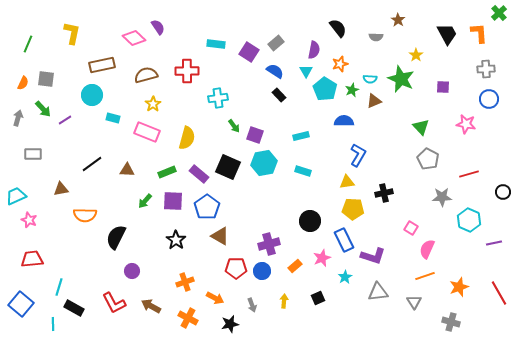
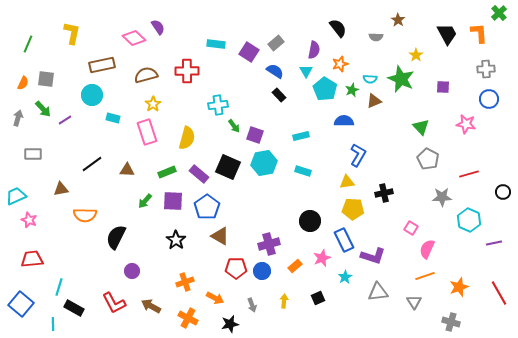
cyan cross at (218, 98): moved 7 px down
pink rectangle at (147, 132): rotated 50 degrees clockwise
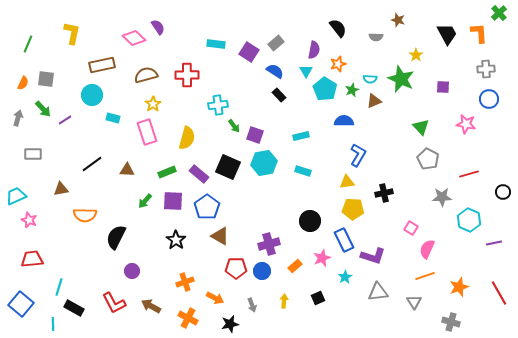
brown star at (398, 20): rotated 16 degrees counterclockwise
orange star at (340, 64): moved 2 px left
red cross at (187, 71): moved 4 px down
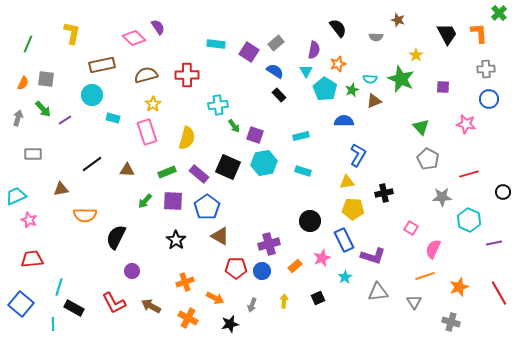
pink semicircle at (427, 249): moved 6 px right
gray arrow at (252, 305): rotated 40 degrees clockwise
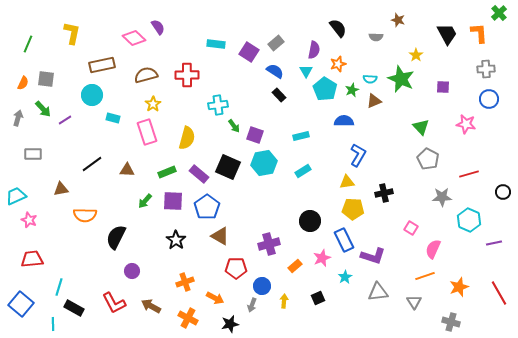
cyan rectangle at (303, 171): rotated 49 degrees counterclockwise
blue circle at (262, 271): moved 15 px down
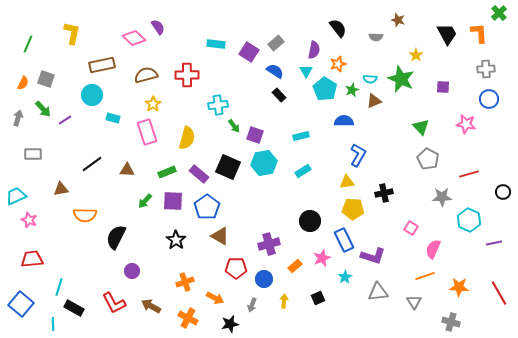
gray square at (46, 79): rotated 12 degrees clockwise
blue circle at (262, 286): moved 2 px right, 7 px up
orange star at (459, 287): rotated 24 degrees clockwise
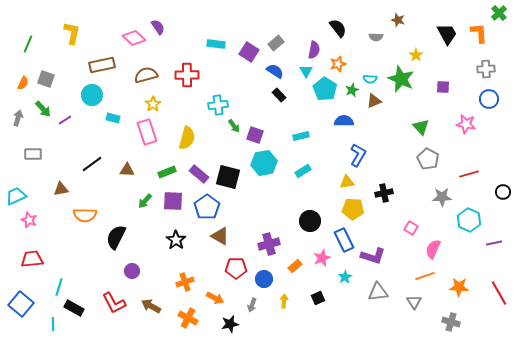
black square at (228, 167): moved 10 px down; rotated 10 degrees counterclockwise
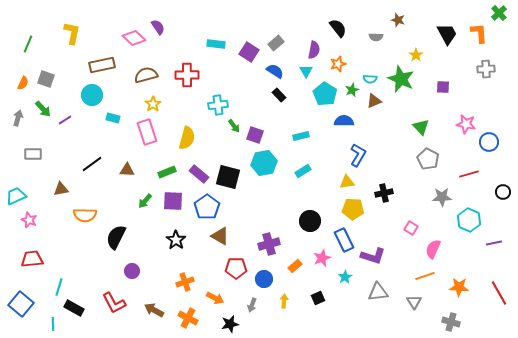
cyan pentagon at (325, 89): moved 5 px down
blue circle at (489, 99): moved 43 px down
brown arrow at (151, 306): moved 3 px right, 4 px down
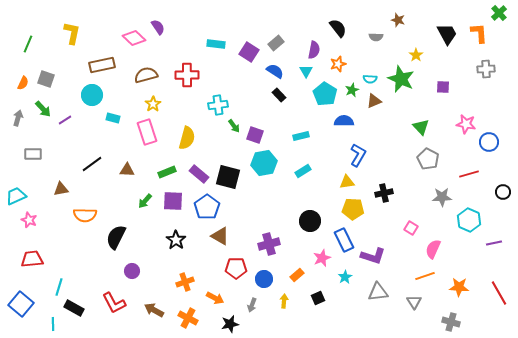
orange rectangle at (295, 266): moved 2 px right, 9 px down
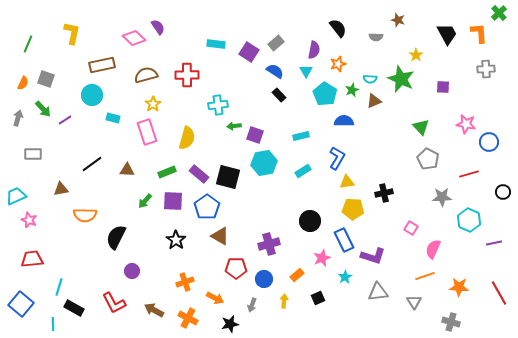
green arrow at (234, 126): rotated 120 degrees clockwise
blue L-shape at (358, 155): moved 21 px left, 3 px down
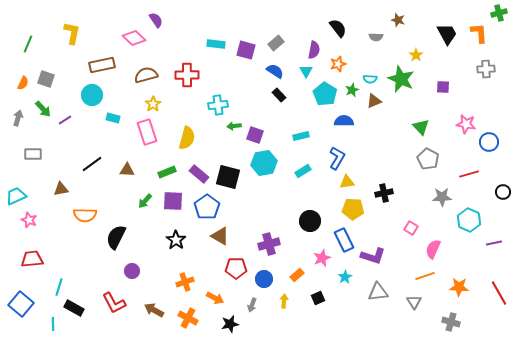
green cross at (499, 13): rotated 28 degrees clockwise
purple semicircle at (158, 27): moved 2 px left, 7 px up
purple square at (249, 52): moved 3 px left, 2 px up; rotated 18 degrees counterclockwise
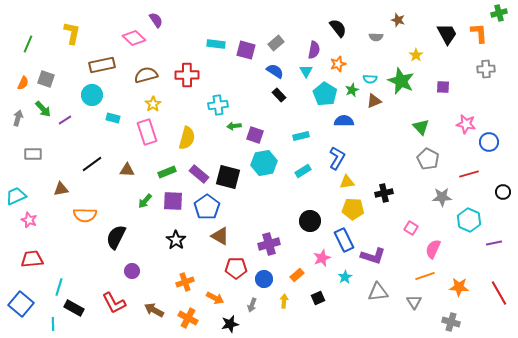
green star at (401, 79): moved 2 px down
